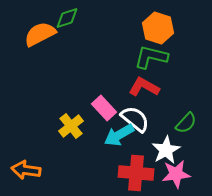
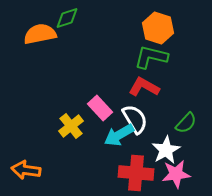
orange semicircle: rotated 16 degrees clockwise
pink rectangle: moved 4 px left
white semicircle: rotated 20 degrees clockwise
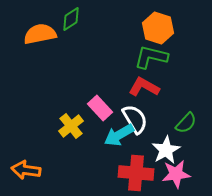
green diamond: moved 4 px right, 1 px down; rotated 15 degrees counterclockwise
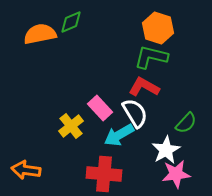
green diamond: moved 3 px down; rotated 10 degrees clockwise
white semicircle: moved 6 px up
red cross: moved 32 px left, 1 px down
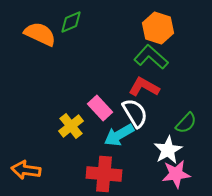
orange semicircle: rotated 36 degrees clockwise
green L-shape: rotated 28 degrees clockwise
white star: moved 2 px right
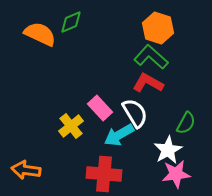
red L-shape: moved 4 px right, 4 px up
green semicircle: rotated 15 degrees counterclockwise
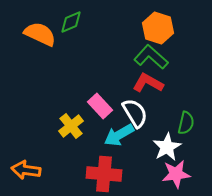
pink rectangle: moved 2 px up
green semicircle: rotated 15 degrees counterclockwise
white star: moved 1 px left, 3 px up
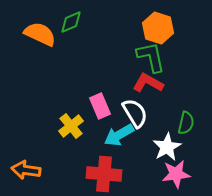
green L-shape: rotated 36 degrees clockwise
pink rectangle: rotated 20 degrees clockwise
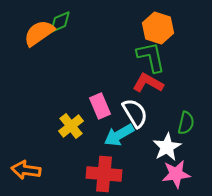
green diamond: moved 11 px left
orange semicircle: moved 1 px left, 1 px up; rotated 60 degrees counterclockwise
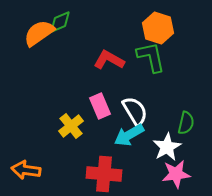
red L-shape: moved 39 px left, 23 px up
white semicircle: moved 2 px up
cyan arrow: moved 10 px right
